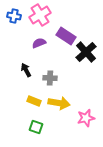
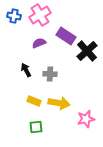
black cross: moved 1 px right, 1 px up
gray cross: moved 4 px up
pink star: moved 1 px down
green square: rotated 24 degrees counterclockwise
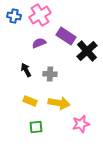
yellow rectangle: moved 4 px left
pink star: moved 5 px left, 5 px down
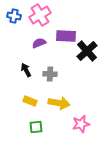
purple rectangle: rotated 30 degrees counterclockwise
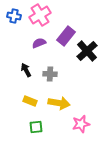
purple rectangle: rotated 54 degrees counterclockwise
